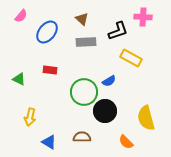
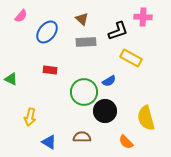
green triangle: moved 8 px left
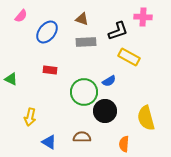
brown triangle: rotated 24 degrees counterclockwise
yellow rectangle: moved 2 px left, 1 px up
orange semicircle: moved 2 px left, 2 px down; rotated 49 degrees clockwise
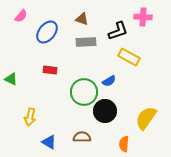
yellow semicircle: rotated 50 degrees clockwise
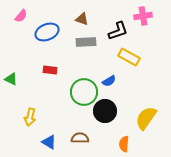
pink cross: moved 1 px up; rotated 12 degrees counterclockwise
blue ellipse: rotated 30 degrees clockwise
brown semicircle: moved 2 px left, 1 px down
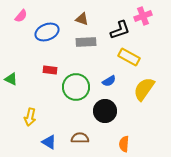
pink cross: rotated 12 degrees counterclockwise
black L-shape: moved 2 px right, 1 px up
green circle: moved 8 px left, 5 px up
yellow semicircle: moved 2 px left, 29 px up
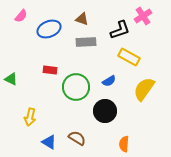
pink cross: rotated 12 degrees counterclockwise
blue ellipse: moved 2 px right, 3 px up
brown semicircle: moved 3 px left; rotated 30 degrees clockwise
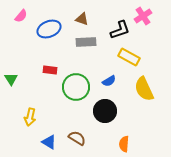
green triangle: rotated 32 degrees clockwise
yellow semicircle: rotated 60 degrees counterclockwise
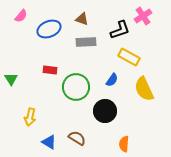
blue semicircle: moved 3 px right, 1 px up; rotated 24 degrees counterclockwise
